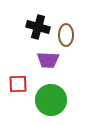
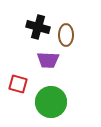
red square: rotated 18 degrees clockwise
green circle: moved 2 px down
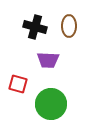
black cross: moved 3 px left
brown ellipse: moved 3 px right, 9 px up
green circle: moved 2 px down
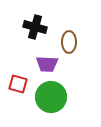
brown ellipse: moved 16 px down
purple trapezoid: moved 1 px left, 4 px down
green circle: moved 7 px up
